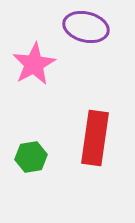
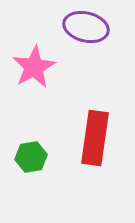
pink star: moved 3 px down
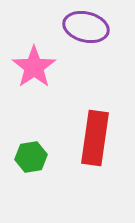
pink star: rotated 6 degrees counterclockwise
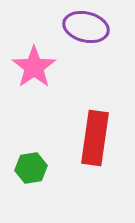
green hexagon: moved 11 px down
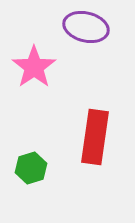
red rectangle: moved 1 px up
green hexagon: rotated 8 degrees counterclockwise
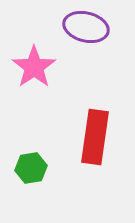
green hexagon: rotated 8 degrees clockwise
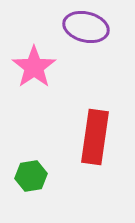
green hexagon: moved 8 px down
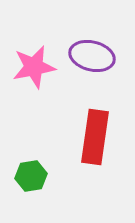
purple ellipse: moved 6 px right, 29 px down
pink star: rotated 24 degrees clockwise
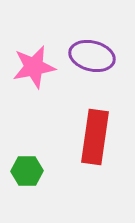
green hexagon: moved 4 px left, 5 px up; rotated 8 degrees clockwise
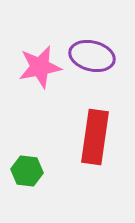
pink star: moved 6 px right
green hexagon: rotated 8 degrees clockwise
